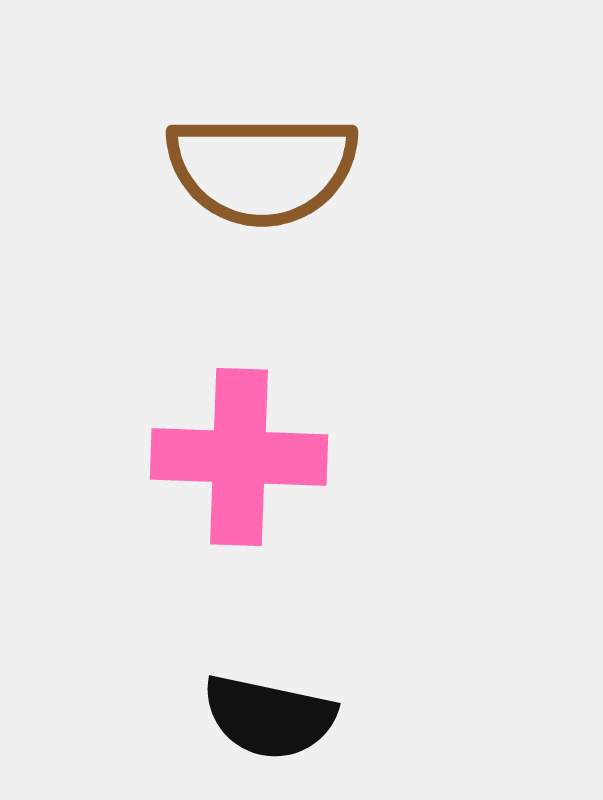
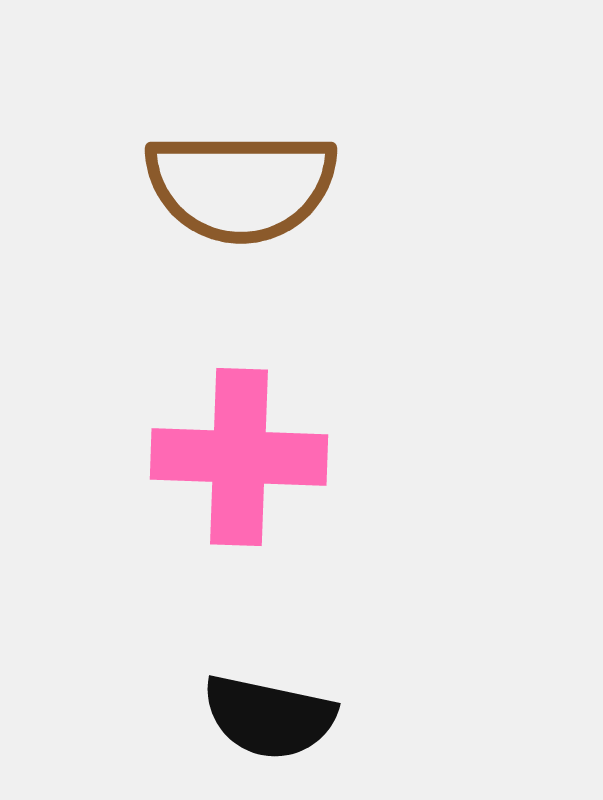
brown semicircle: moved 21 px left, 17 px down
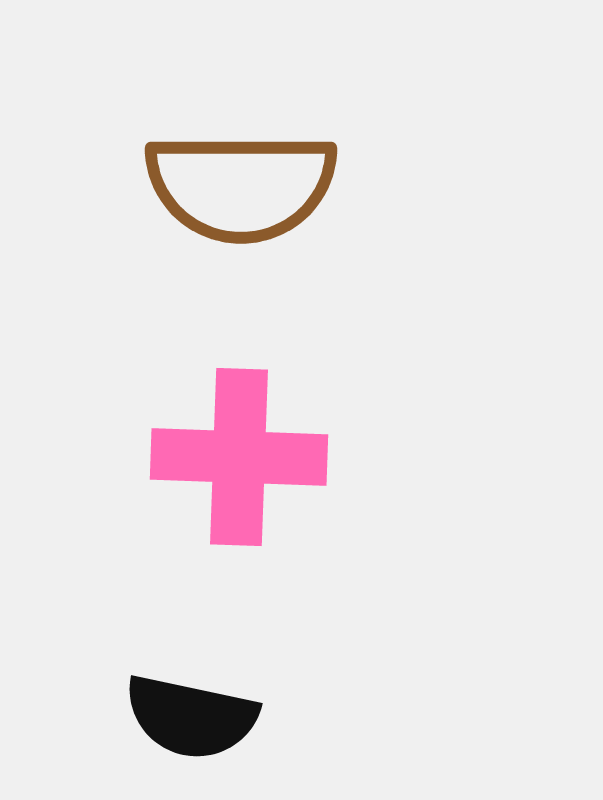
black semicircle: moved 78 px left
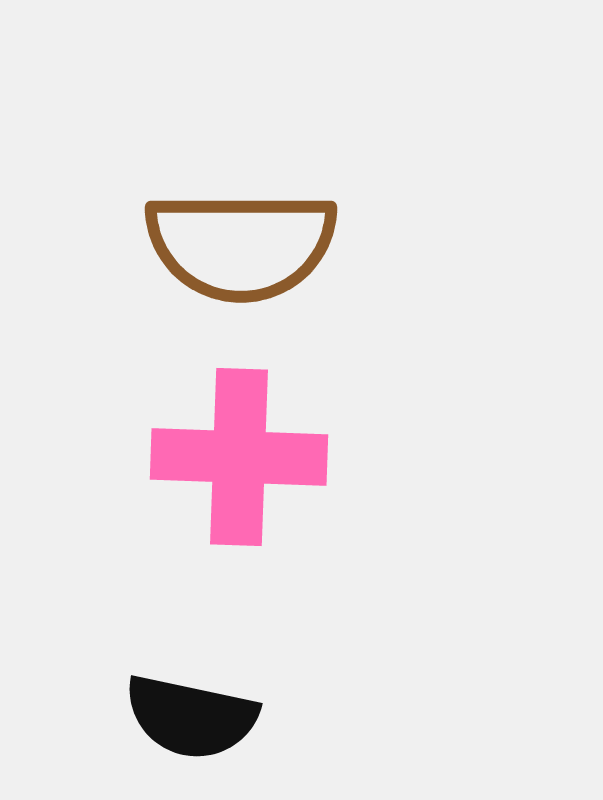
brown semicircle: moved 59 px down
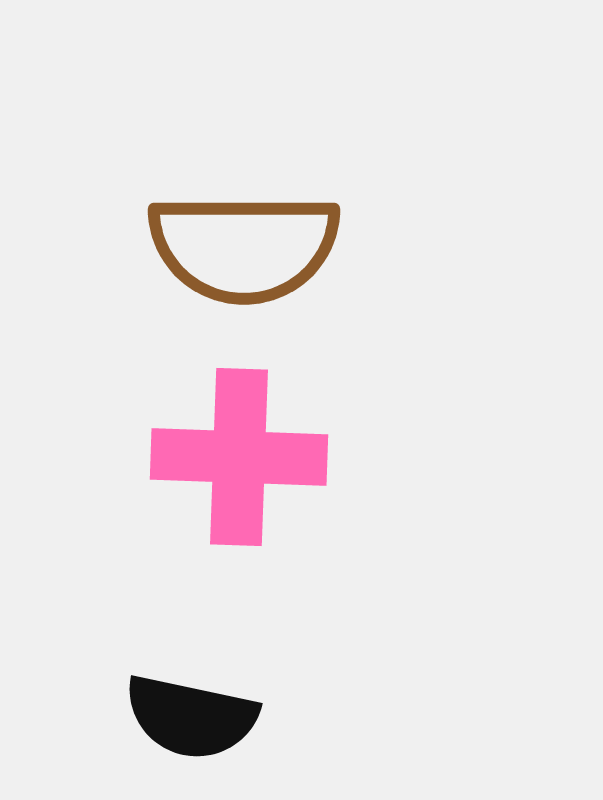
brown semicircle: moved 3 px right, 2 px down
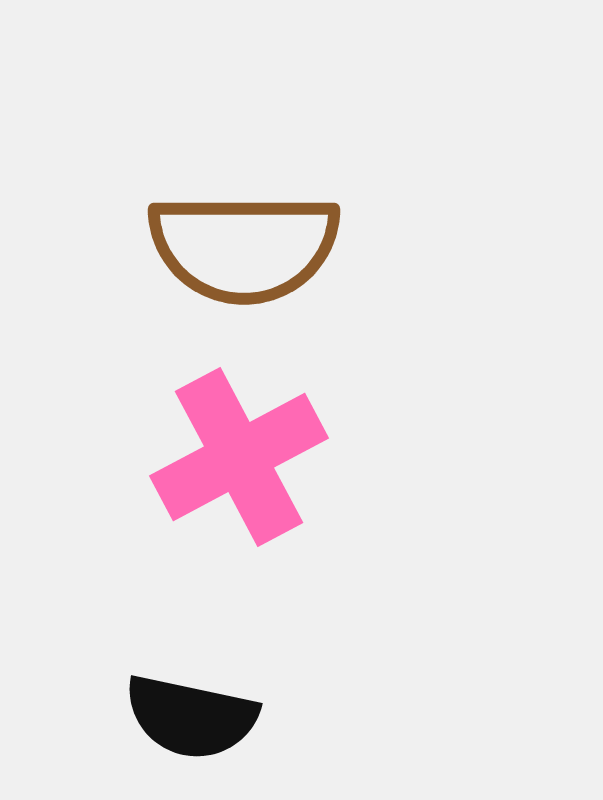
pink cross: rotated 30 degrees counterclockwise
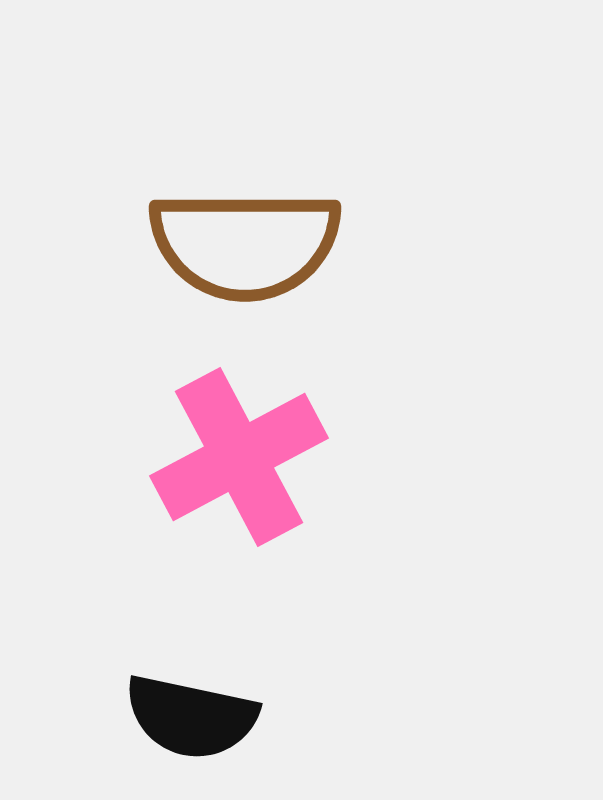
brown semicircle: moved 1 px right, 3 px up
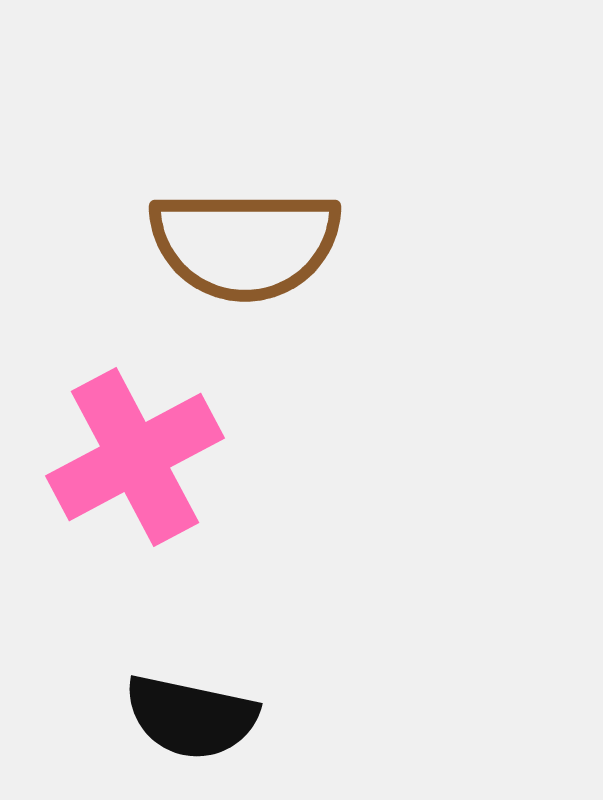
pink cross: moved 104 px left
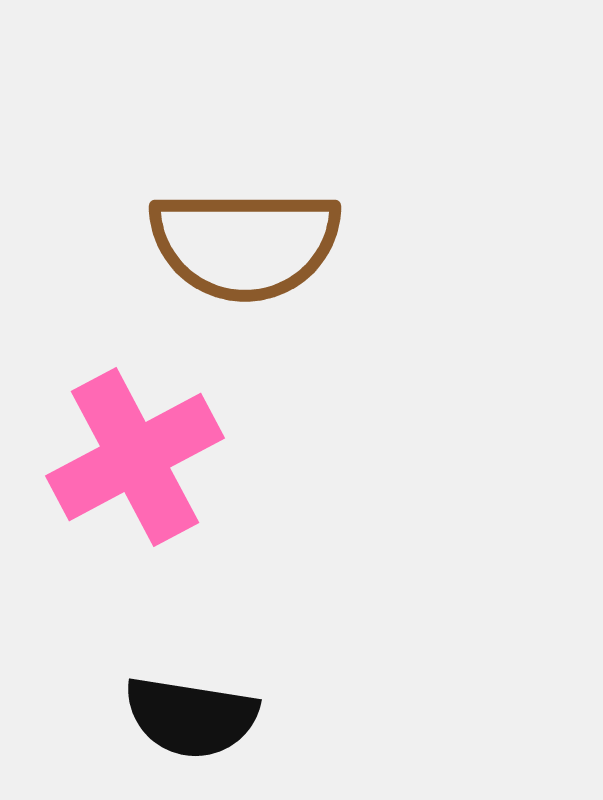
black semicircle: rotated 3 degrees counterclockwise
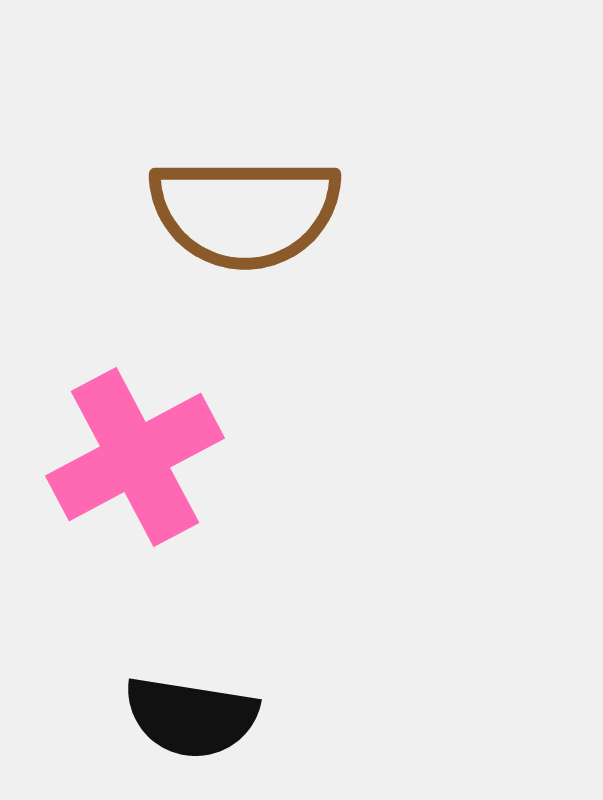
brown semicircle: moved 32 px up
